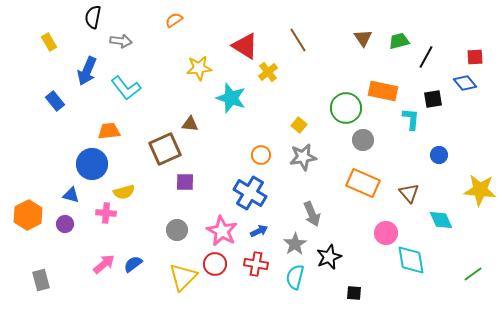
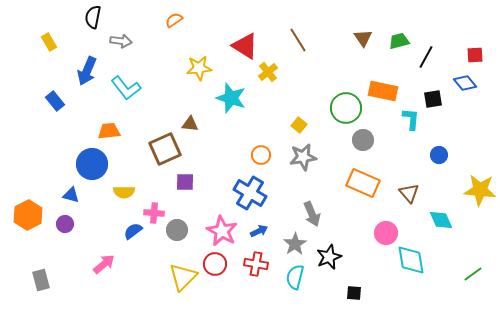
red square at (475, 57): moved 2 px up
yellow semicircle at (124, 192): rotated 15 degrees clockwise
pink cross at (106, 213): moved 48 px right
blue semicircle at (133, 264): moved 33 px up
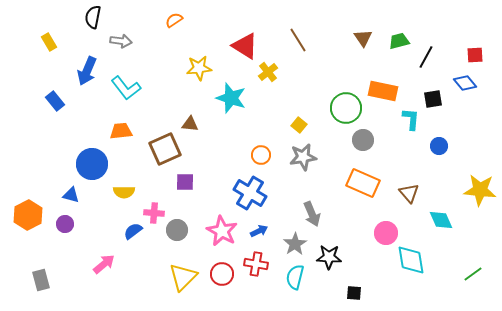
orange trapezoid at (109, 131): moved 12 px right
blue circle at (439, 155): moved 9 px up
black star at (329, 257): rotated 25 degrees clockwise
red circle at (215, 264): moved 7 px right, 10 px down
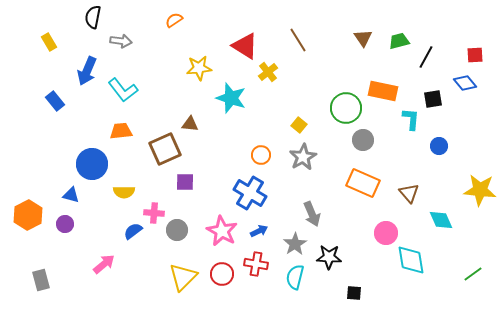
cyan L-shape at (126, 88): moved 3 px left, 2 px down
gray star at (303, 157): rotated 20 degrees counterclockwise
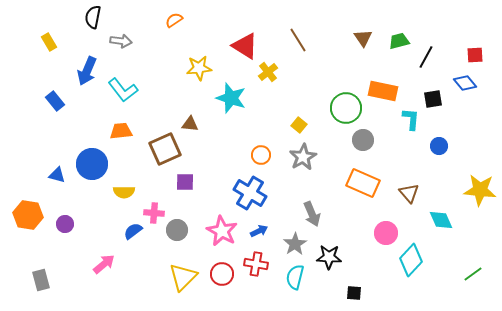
blue triangle at (71, 195): moved 14 px left, 20 px up
orange hexagon at (28, 215): rotated 24 degrees counterclockwise
cyan diamond at (411, 260): rotated 52 degrees clockwise
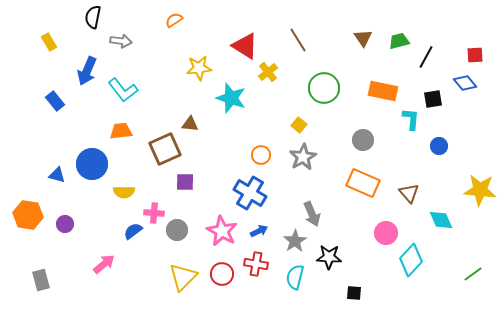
green circle at (346, 108): moved 22 px left, 20 px up
gray star at (295, 244): moved 3 px up
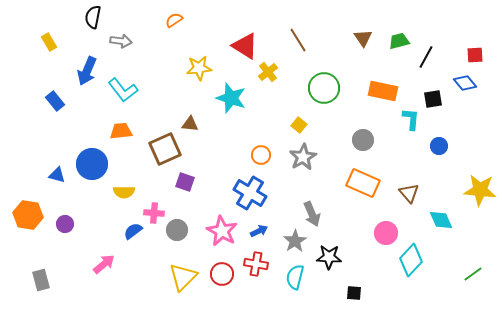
purple square at (185, 182): rotated 18 degrees clockwise
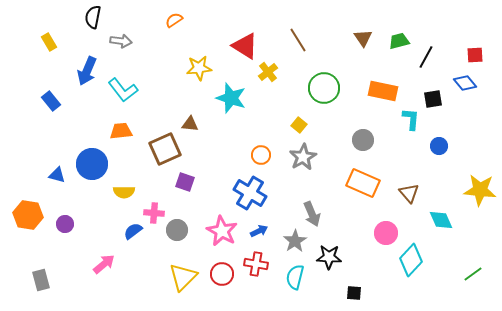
blue rectangle at (55, 101): moved 4 px left
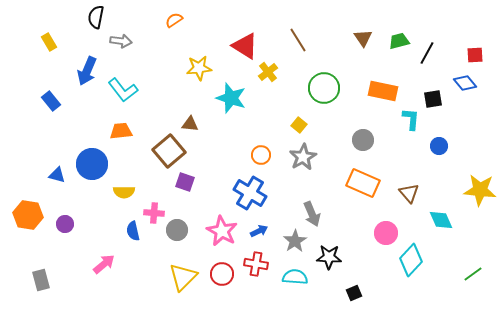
black semicircle at (93, 17): moved 3 px right
black line at (426, 57): moved 1 px right, 4 px up
brown square at (165, 149): moved 4 px right, 2 px down; rotated 16 degrees counterclockwise
blue semicircle at (133, 231): rotated 66 degrees counterclockwise
cyan semicircle at (295, 277): rotated 80 degrees clockwise
black square at (354, 293): rotated 28 degrees counterclockwise
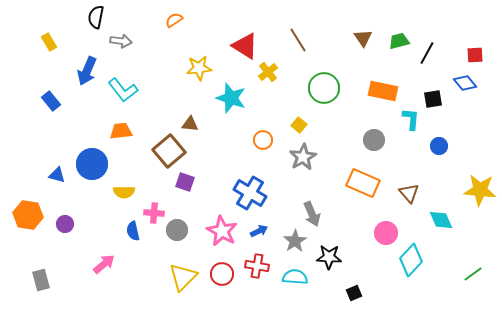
gray circle at (363, 140): moved 11 px right
orange circle at (261, 155): moved 2 px right, 15 px up
red cross at (256, 264): moved 1 px right, 2 px down
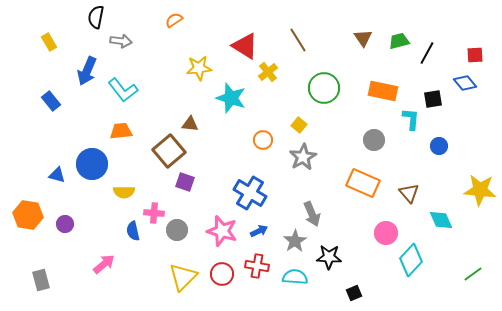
pink star at (222, 231): rotated 12 degrees counterclockwise
